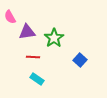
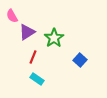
pink semicircle: moved 2 px right, 1 px up
purple triangle: rotated 24 degrees counterclockwise
red line: rotated 72 degrees counterclockwise
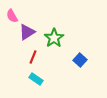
cyan rectangle: moved 1 px left
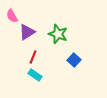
green star: moved 4 px right, 4 px up; rotated 18 degrees counterclockwise
blue square: moved 6 px left
cyan rectangle: moved 1 px left, 4 px up
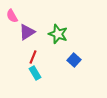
cyan rectangle: moved 2 px up; rotated 24 degrees clockwise
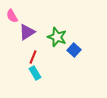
green star: moved 1 px left, 3 px down
blue square: moved 10 px up
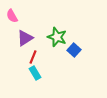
purple triangle: moved 2 px left, 6 px down
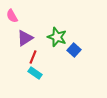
cyan rectangle: rotated 24 degrees counterclockwise
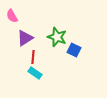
blue square: rotated 16 degrees counterclockwise
red line: rotated 16 degrees counterclockwise
